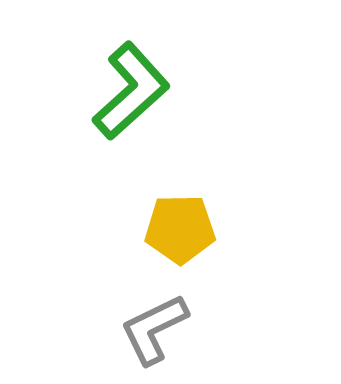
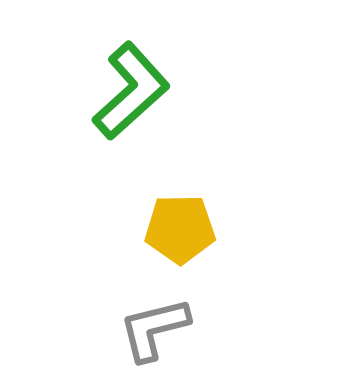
gray L-shape: rotated 12 degrees clockwise
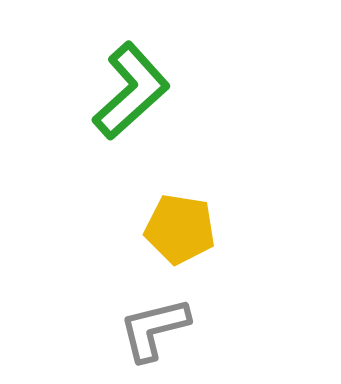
yellow pentagon: rotated 10 degrees clockwise
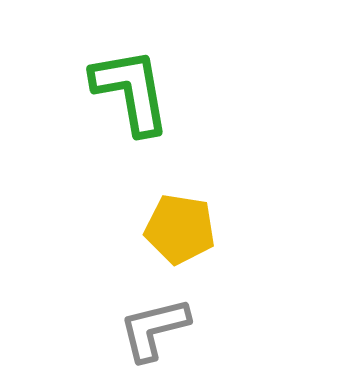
green L-shape: rotated 58 degrees counterclockwise
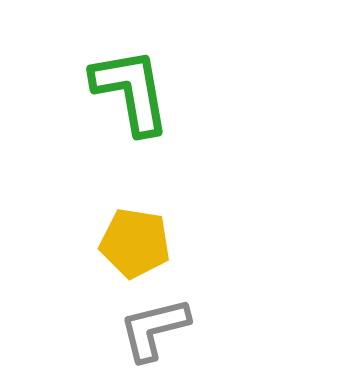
yellow pentagon: moved 45 px left, 14 px down
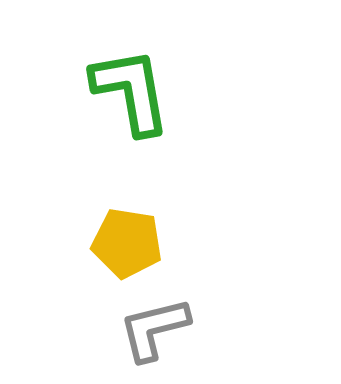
yellow pentagon: moved 8 px left
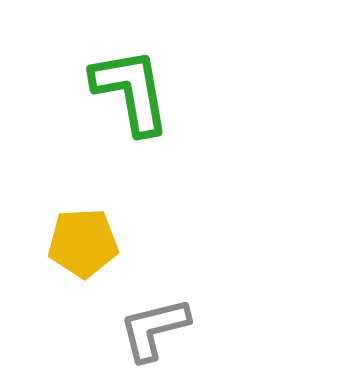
yellow pentagon: moved 44 px left; rotated 12 degrees counterclockwise
